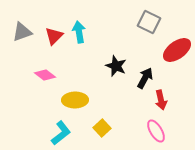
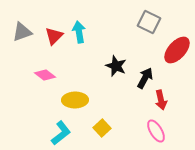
red ellipse: rotated 12 degrees counterclockwise
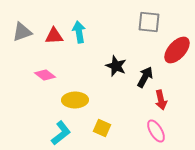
gray square: rotated 20 degrees counterclockwise
red triangle: rotated 42 degrees clockwise
black arrow: moved 1 px up
yellow square: rotated 24 degrees counterclockwise
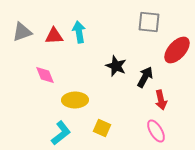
pink diamond: rotated 30 degrees clockwise
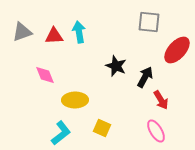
red arrow: rotated 18 degrees counterclockwise
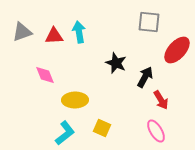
black star: moved 3 px up
cyan L-shape: moved 4 px right
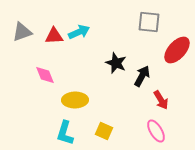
cyan arrow: rotated 75 degrees clockwise
black arrow: moved 3 px left, 1 px up
yellow square: moved 2 px right, 3 px down
cyan L-shape: rotated 145 degrees clockwise
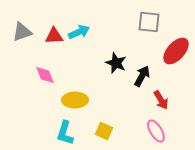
red ellipse: moved 1 px left, 1 px down
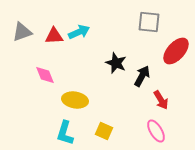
yellow ellipse: rotated 10 degrees clockwise
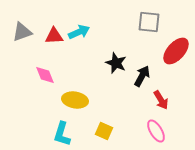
cyan L-shape: moved 3 px left, 1 px down
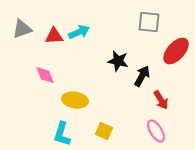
gray triangle: moved 3 px up
black star: moved 2 px right, 2 px up; rotated 10 degrees counterclockwise
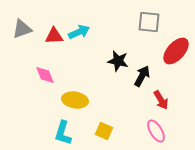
cyan L-shape: moved 1 px right, 1 px up
